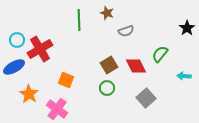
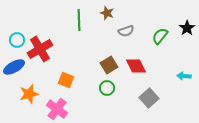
green semicircle: moved 18 px up
orange star: rotated 24 degrees clockwise
gray square: moved 3 px right
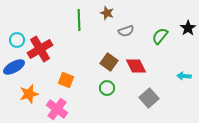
black star: moved 1 px right
brown square: moved 3 px up; rotated 24 degrees counterclockwise
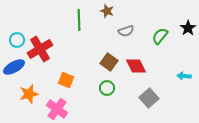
brown star: moved 2 px up
